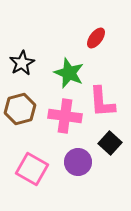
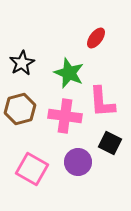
black square: rotated 15 degrees counterclockwise
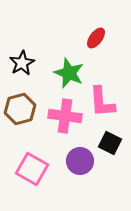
purple circle: moved 2 px right, 1 px up
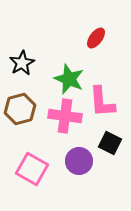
green star: moved 6 px down
purple circle: moved 1 px left
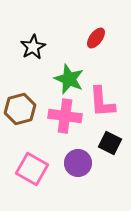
black star: moved 11 px right, 16 px up
purple circle: moved 1 px left, 2 px down
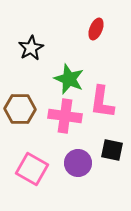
red ellipse: moved 9 px up; rotated 15 degrees counterclockwise
black star: moved 2 px left, 1 px down
pink L-shape: rotated 12 degrees clockwise
brown hexagon: rotated 16 degrees clockwise
black square: moved 2 px right, 7 px down; rotated 15 degrees counterclockwise
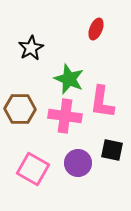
pink square: moved 1 px right
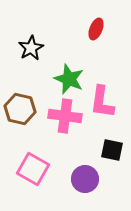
brown hexagon: rotated 12 degrees clockwise
purple circle: moved 7 px right, 16 px down
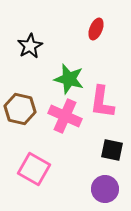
black star: moved 1 px left, 2 px up
green star: rotated 8 degrees counterclockwise
pink cross: rotated 16 degrees clockwise
pink square: moved 1 px right
purple circle: moved 20 px right, 10 px down
